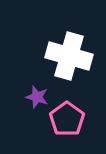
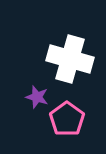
white cross: moved 1 px right, 3 px down
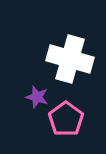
pink pentagon: moved 1 px left
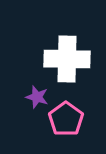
white cross: moved 3 px left; rotated 15 degrees counterclockwise
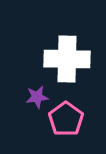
purple star: rotated 25 degrees counterclockwise
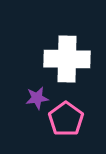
purple star: moved 1 px down
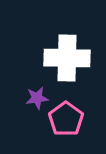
white cross: moved 1 px up
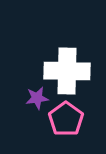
white cross: moved 13 px down
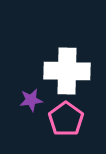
purple star: moved 6 px left, 2 px down
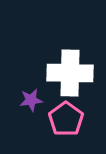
white cross: moved 3 px right, 2 px down
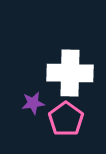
purple star: moved 2 px right, 3 px down
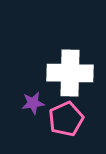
pink pentagon: rotated 12 degrees clockwise
